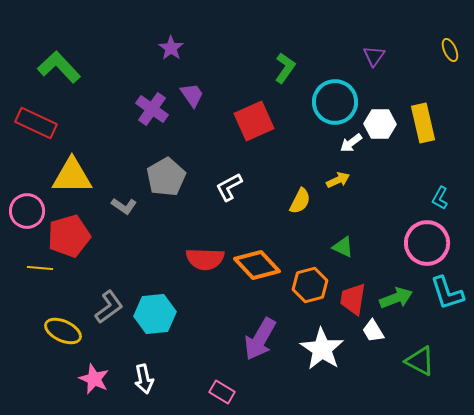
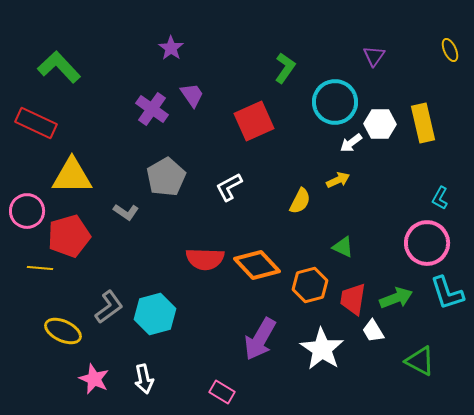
gray L-shape at (124, 206): moved 2 px right, 6 px down
cyan hexagon at (155, 314): rotated 9 degrees counterclockwise
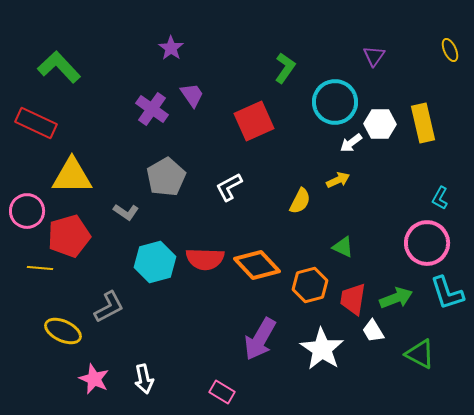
gray L-shape at (109, 307): rotated 8 degrees clockwise
cyan hexagon at (155, 314): moved 52 px up
green triangle at (420, 361): moved 7 px up
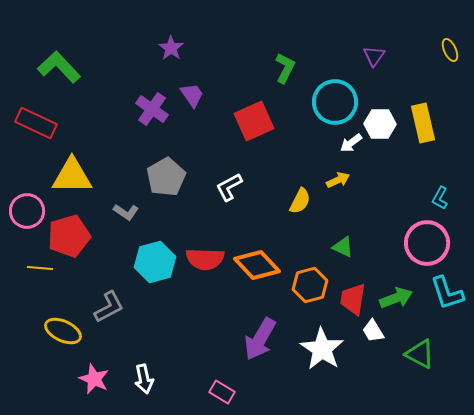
green L-shape at (285, 68): rotated 8 degrees counterclockwise
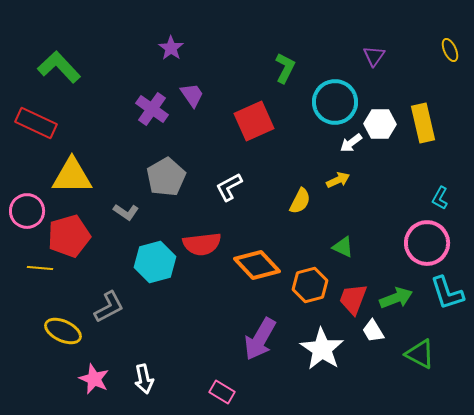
red semicircle at (205, 259): moved 3 px left, 15 px up; rotated 9 degrees counterclockwise
red trapezoid at (353, 299): rotated 12 degrees clockwise
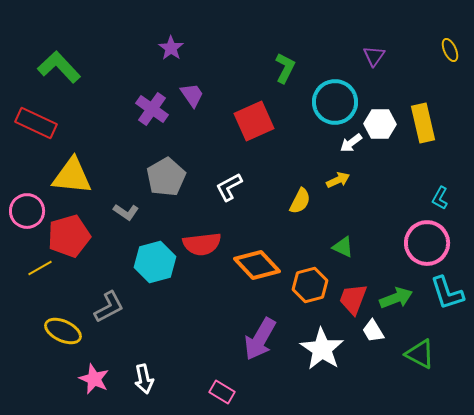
yellow triangle at (72, 176): rotated 6 degrees clockwise
yellow line at (40, 268): rotated 35 degrees counterclockwise
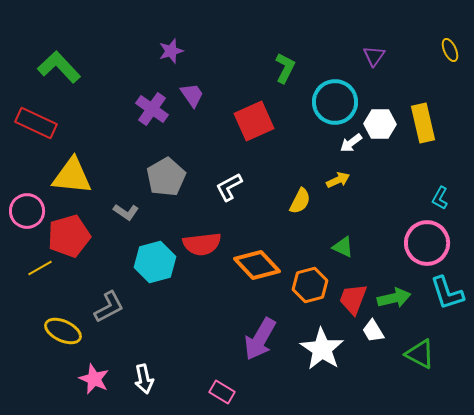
purple star at (171, 48): moved 3 px down; rotated 20 degrees clockwise
green arrow at (396, 298): moved 2 px left; rotated 8 degrees clockwise
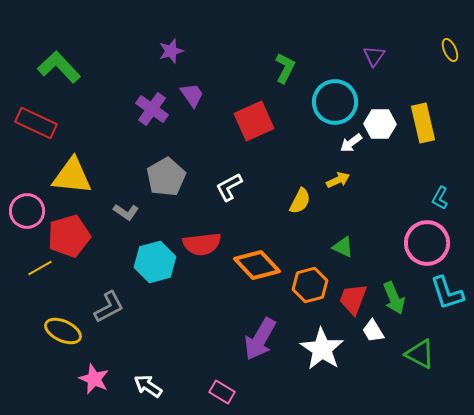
green arrow at (394, 298): rotated 80 degrees clockwise
white arrow at (144, 379): moved 4 px right, 7 px down; rotated 136 degrees clockwise
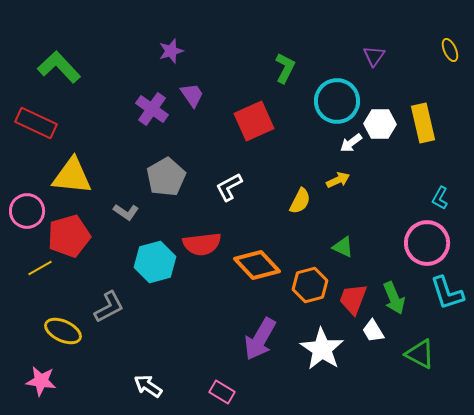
cyan circle at (335, 102): moved 2 px right, 1 px up
pink star at (94, 379): moved 53 px left, 2 px down; rotated 16 degrees counterclockwise
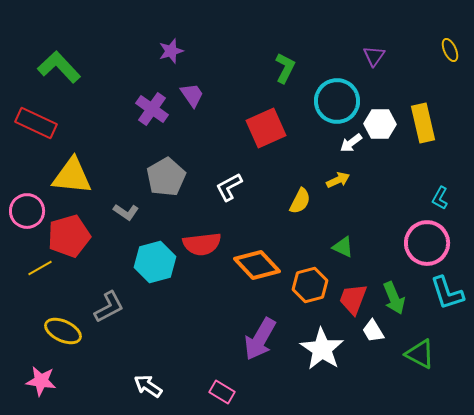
red square at (254, 121): moved 12 px right, 7 px down
